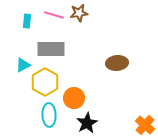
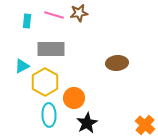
cyan triangle: moved 1 px left, 1 px down
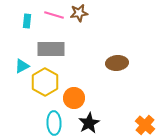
cyan ellipse: moved 5 px right, 8 px down
black star: moved 2 px right
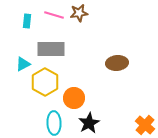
cyan triangle: moved 1 px right, 2 px up
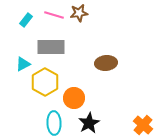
cyan rectangle: moved 1 px left, 1 px up; rotated 32 degrees clockwise
gray rectangle: moved 2 px up
brown ellipse: moved 11 px left
orange cross: moved 2 px left
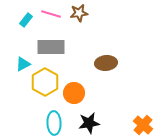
pink line: moved 3 px left, 1 px up
orange circle: moved 5 px up
black star: rotated 20 degrees clockwise
